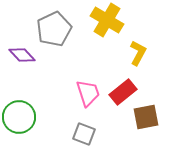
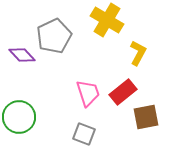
gray pentagon: moved 7 px down
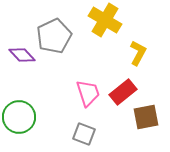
yellow cross: moved 2 px left
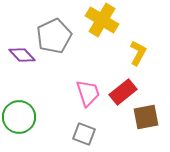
yellow cross: moved 3 px left
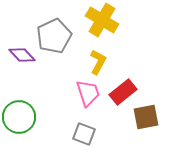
yellow L-shape: moved 40 px left, 9 px down
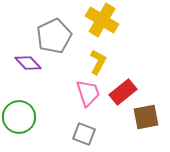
purple diamond: moved 6 px right, 8 px down
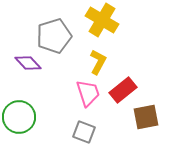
gray pentagon: rotated 8 degrees clockwise
red rectangle: moved 2 px up
gray square: moved 2 px up
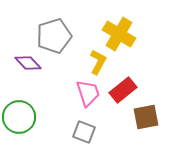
yellow cross: moved 17 px right, 14 px down
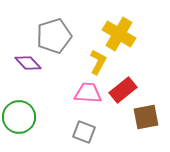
pink trapezoid: rotated 68 degrees counterclockwise
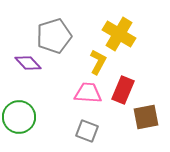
red rectangle: rotated 28 degrees counterclockwise
gray square: moved 3 px right, 1 px up
